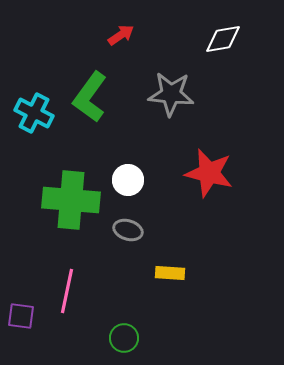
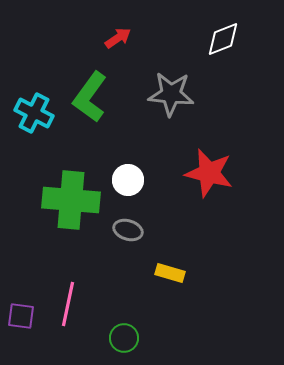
red arrow: moved 3 px left, 3 px down
white diamond: rotated 12 degrees counterclockwise
yellow rectangle: rotated 12 degrees clockwise
pink line: moved 1 px right, 13 px down
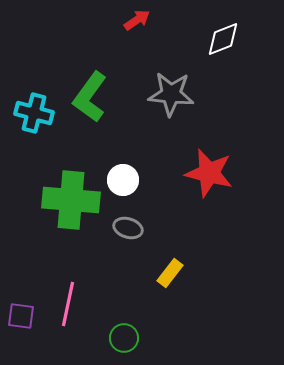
red arrow: moved 19 px right, 18 px up
cyan cross: rotated 12 degrees counterclockwise
white circle: moved 5 px left
gray ellipse: moved 2 px up
yellow rectangle: rotated 68 degrees counterclockwise
